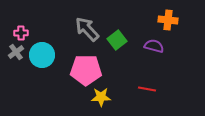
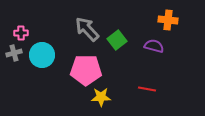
gray cross: moved 2 px left, 1 px down; rotated 21 degrees clockwise
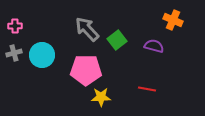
orange cross: moved 5 px right; rotated 18 degrees clockwise
pink cross: moved 6 px left, 7 px up
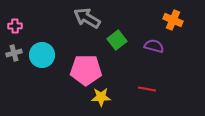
gray arrow: moved 11 px up; rotated 16 degrees counterclockwise
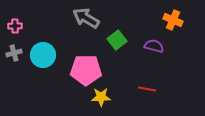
gray arrow: moved 1 px left
cyan circle: moved 1 px right
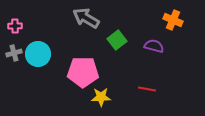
cyan circle: moved 5 px left, 1 px up
pink pentagon: moved 3 px left, 2 px down
